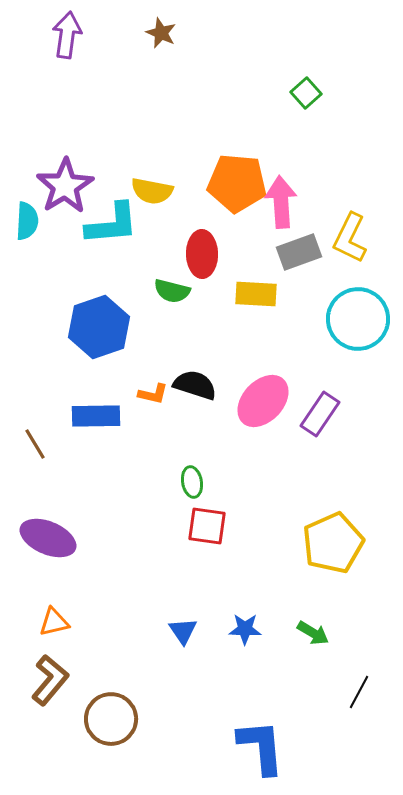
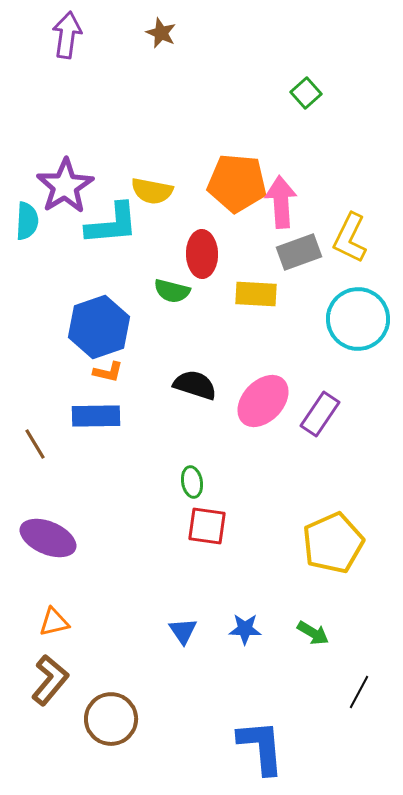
orange L-shape: moved 45 px left, 22 px up
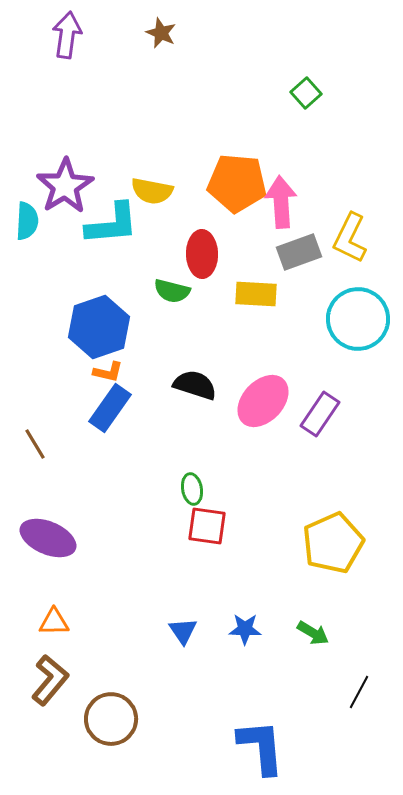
blue rectangle: moved 14 px right, 8 px up; rotated 54 degrees counterclockwise
green ellipse: moved 7 px down
orange triangle: rotated 12 degrees clockwise
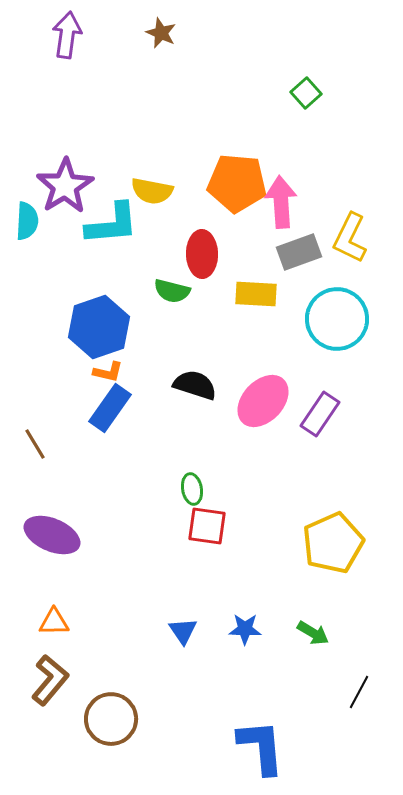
cyan circle: moved 21 px left
purple ellipse: moved 4 px right, 3 px up
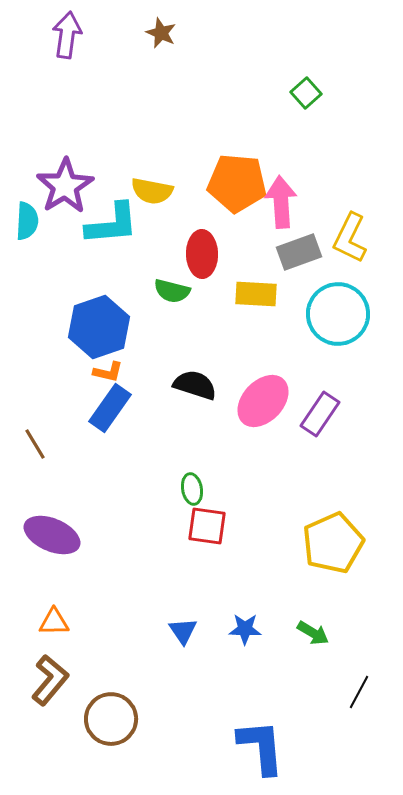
cyan circle: moved 1 px right, 5 px up
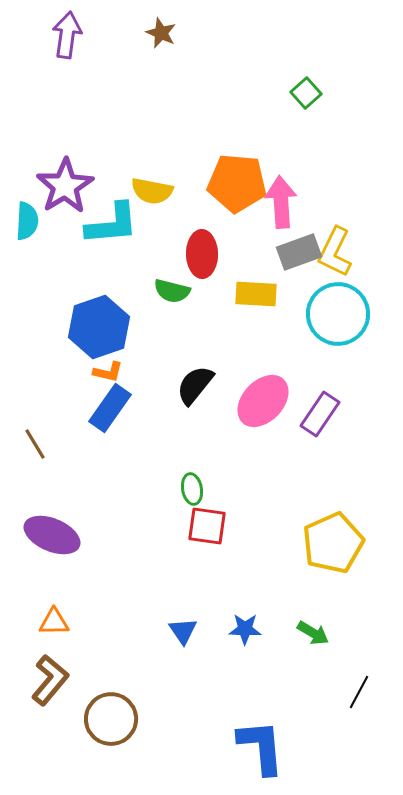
yellow L-shape: moved 15 px left, 14 px down
black semicircle: rotated 69 degrees counterclockwise
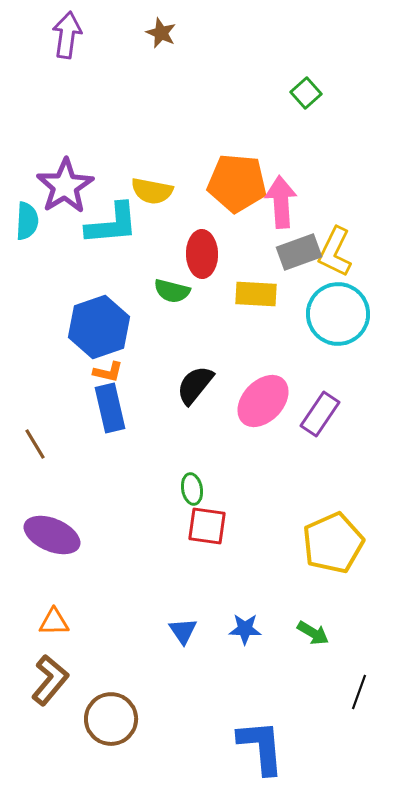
blue rectangle: rotated 48 degrees counterclockwise
black line: rotated 8 degrees counterclockwise
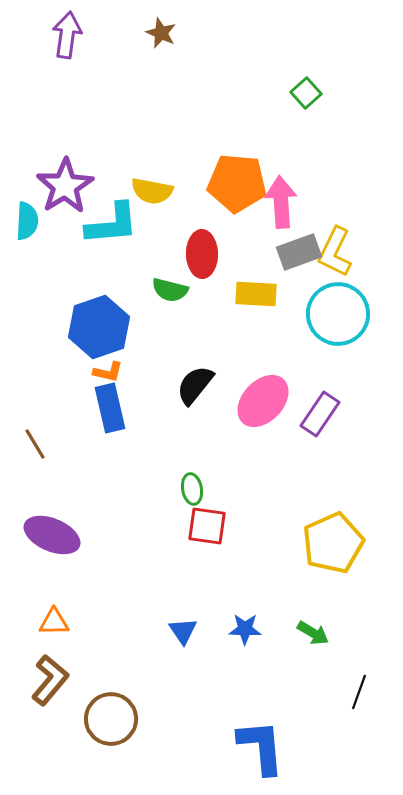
green semicircle: moved 2 px left, 1 px up
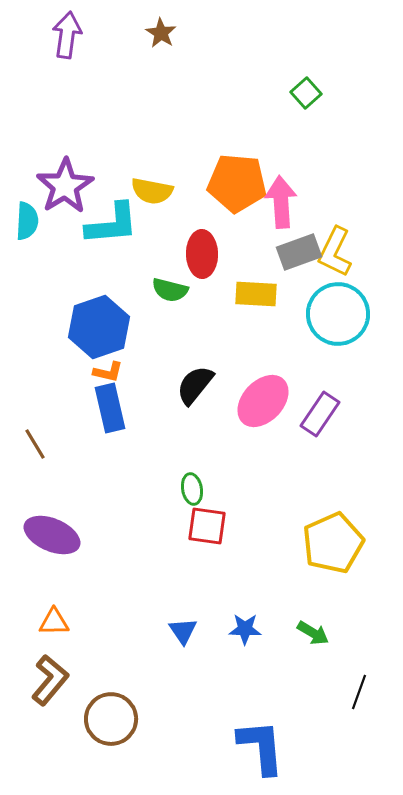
brown star: rotated 8 degrees clockwise
